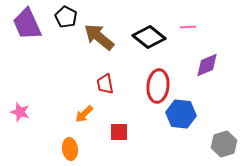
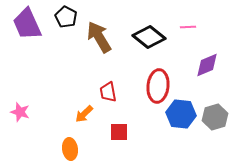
brown arrow: rotated 20 degrees clockwise
red trapezoid: moved 3 px right, 8 px down
gray hexagon: moved 9 px left, 27 px up
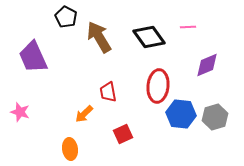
purple trapezoid: moved 6 px right, 33 px down
black diamond: rotated 16 degrees clockwise
red square: moved 4 px right, 2 px down; rotated 24 degrees counterclockwise
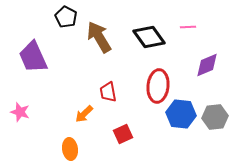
gray hexagon: rotated 10 degrees clockwise
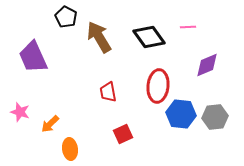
orange arrow: moved 34 px left, 10 px down
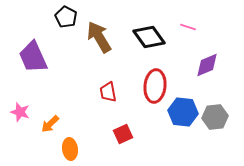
pink line: rotated 21 degrees clockwise
red ellipse: moved 3 px left
blue hexagon: moved 2 px right, 2 px up
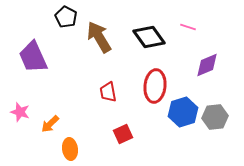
blue hexagon: rotated 24 degrees counterclockwise
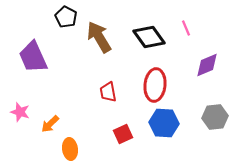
pink line: moved 2 px left, 1 px down; rotated 49 degrees clockwise
red ellipse: moved 1 px up
blue hexagon: moved 19 px left, 11 px down; rotated 20 degrees clockwise
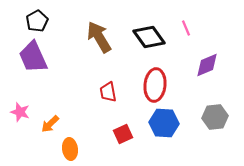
black pentagon: moved 29 px left, 4 px down; rotated 15 degrees clockwise
